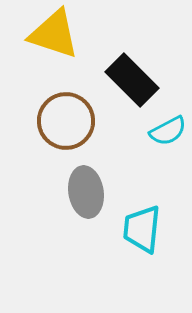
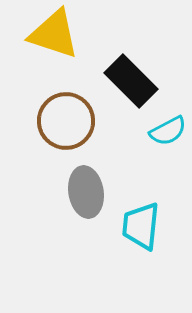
black rectangle: moved 1 px left, 1 px down
cyan trapezoid: moved 1 px left, 3 px up
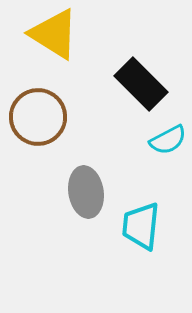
yellow triangle: rotated 14 degrees clockwise
black rectangle: moved 10 px right, 3 px down
brown circle: moved 28 px left, 4 px up
cyan semicircle: moved 9 px down
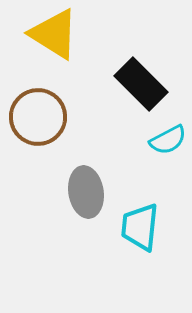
cyan trapezoid: moved 1 px left, 1 px down
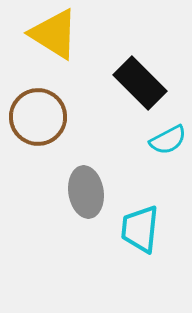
black rectangle: moved 1 px left, 1 px up
cyan trapezoid: moved 2 px down
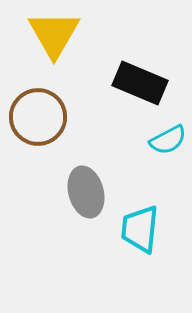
yellow triangle: rotated 28 degrees clockwise
black rectangle: rotated 22 degrees counterclockwise
gray ellipse: rotated 6 degrees counterclockwise
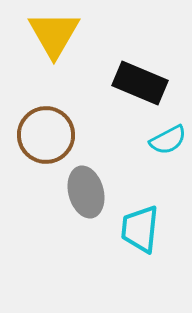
brown circle: moved 8 px right, 18 px down
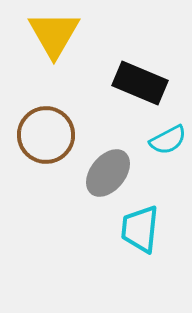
gray ellipse: moved 22 px right, 19 px up; rotated 54 degrees clockwise
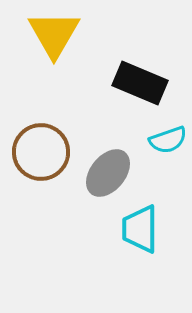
brown circle: moved 5 px left, 17 px down
cyan semicircle: rotated 9 degrees clockwise
cyan trapezoid: rotated 6 degrees counterclockwise
